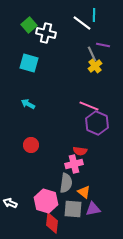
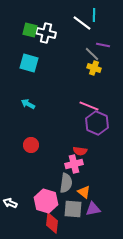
green square: moved 1 px right, 5 px down; rotated 35 degrees counterclockwise
gray line: rotated 21 degrees counterclockwise
yellow cross: moved 1 px left, 2 px down; rotated 32 degrees counterclockwise
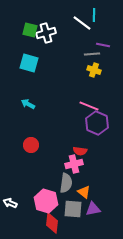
white cross: rotated 30 degrees counterclockwise
gray line: rotated 49 degrees counterclockwise
yellow cross: moved 2 px down
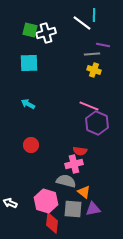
cyan square: rotated 18 degrees counterclockwise
gray semicircle: moved 2 px up; rotated 84 degrees counterclockwise
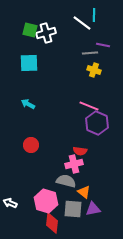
gray line: moved 2 px left, 1 px up
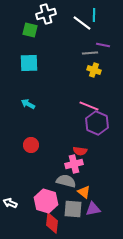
white cross: moved 19 px up
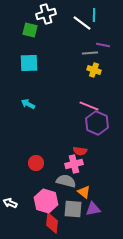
red circle: moved 5 px right, 18 px down
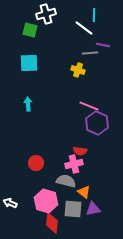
white line: moved 2 px right, 5 px down
yellow cross: moved 16 px left
cyan arrow: rotated 56 degrees clockwise
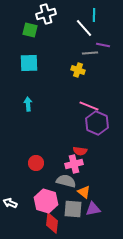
white line: rotated 12 degrees clockwise
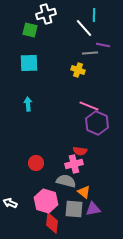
gray square: moved 1 px right
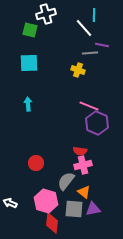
purple line: moved 1 px left
pink cross: moved 9 px right, 1 px down
gray semicircle: rotated 66 degrees counterclockwise
